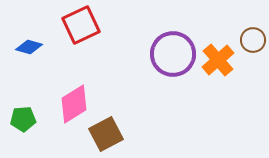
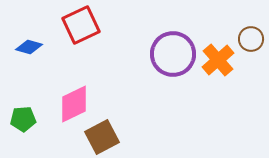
brown circle: moved 2 px left, 1 px up
pink diamond: rotated 6 degrees clockwise
brown square: moved 4 px left, 3 px down
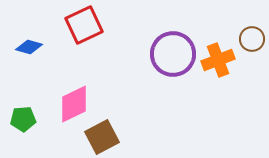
red square: moved 3 px right
brown circle: moved 1 px right
orange cross: rotated 20 degrees clockwise
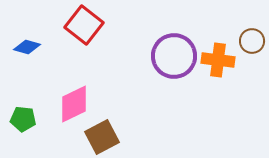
red square: rotated 27 degrees counterclockwise
brown circle: moved 2 px down
blue diamond: moved 2 px left
purple circle: moved 1 px right, 2 px down
orange cross: rotated 28 degrees clockwise
green pentagon: rotated 10 degrees clockwise
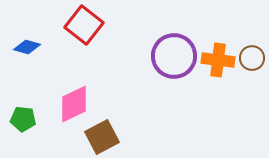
brown circle: moved 17 px down
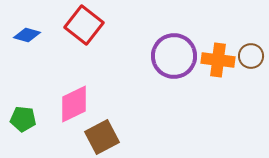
blue diamond: moved 12 px up
brown circle: moved 1 px left, 2 px up
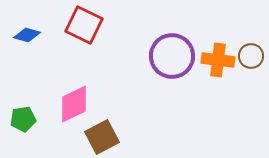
red square: rotated 12 degrees counterclockwise
purple circle: moved 2 px left
green pentagon: rotated 15 degrees counterclockwise
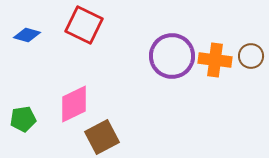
orange cross: moved 3 px left
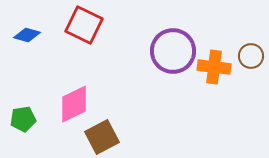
purple circle: moved 1 px right, 5 px up
orange cross: moved 1 px left, 7 px down
